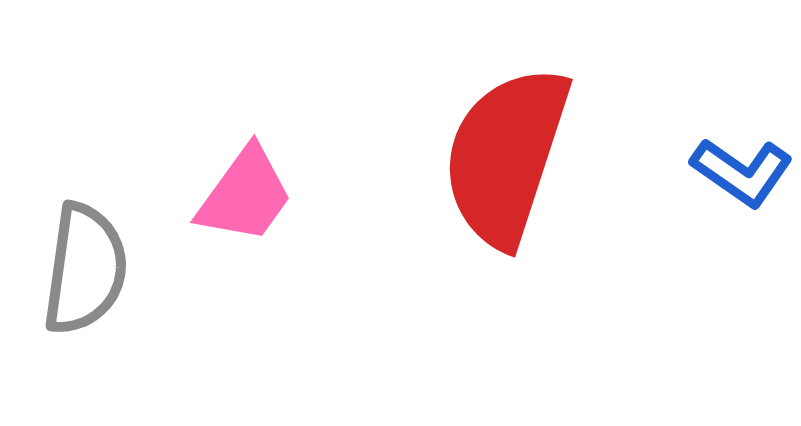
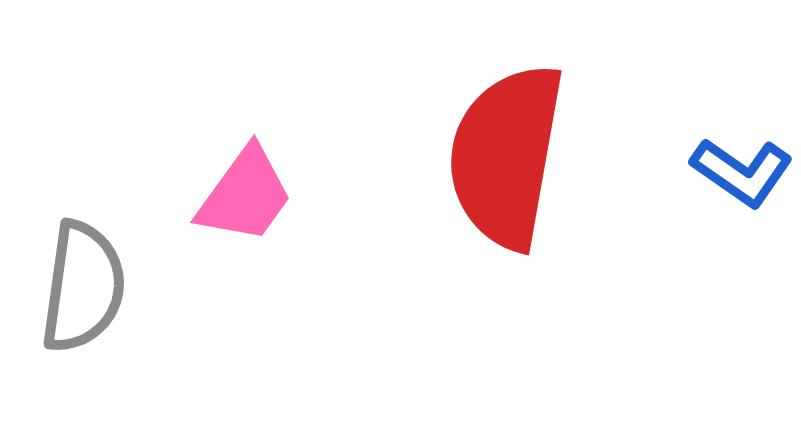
red semicircle: rotated 8 degrees counterclockwise
gray semicircle: moved 2 px left, 18 px down
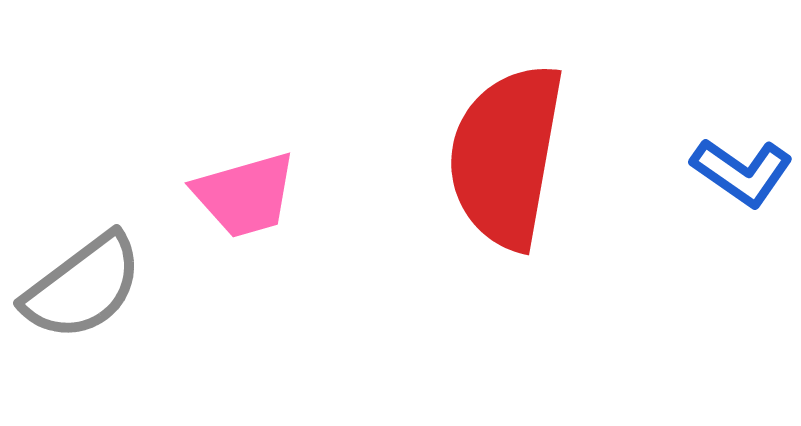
pink trapezoid: rotated 38 degrees clockwise
gray semicircle: rotated 45 degrees clockwise
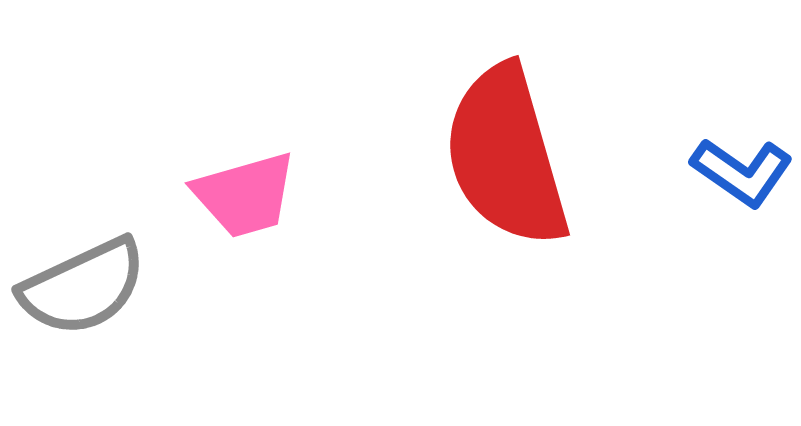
red semicircle: rotated 26 degrees counterclockwise
gray semicircle: rotated 12 degrees clockwise
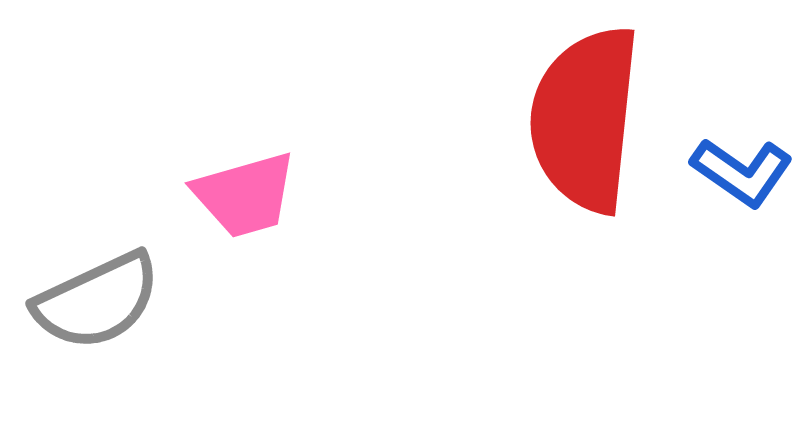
red semicircle: moved 79 px right, 37 px up; rotated 22 degrees clockwise
gray semicircle: moved 14 px right, 14 px down
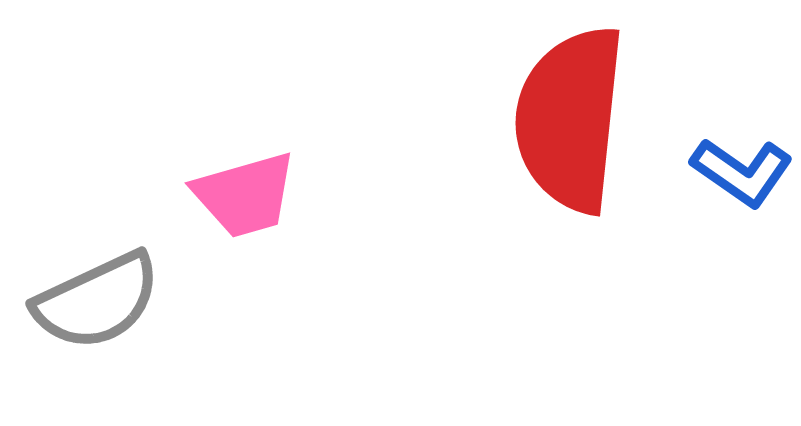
red semicircle: moved 15 px left
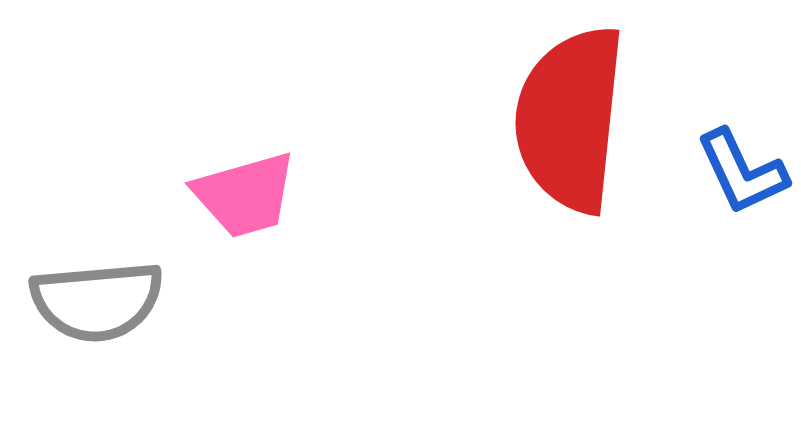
blue L-shape: rotated 30 degrees clockwise
gray semicircle: rotated 20 degrees clockwise
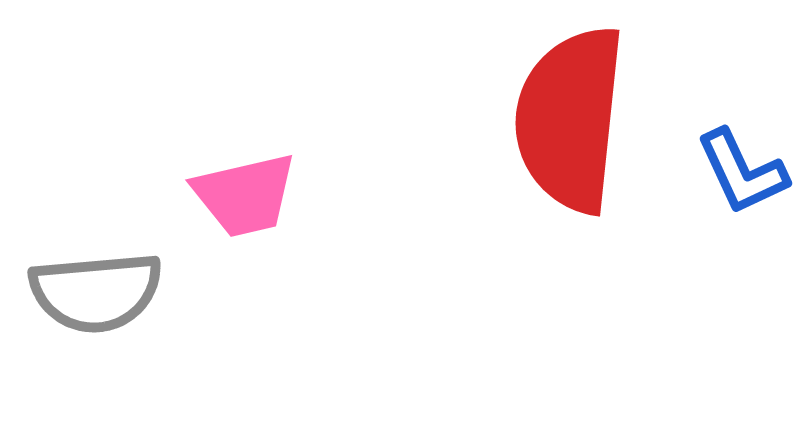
pink trapezoid: rotated 3 degrees clockwise
gray semicircle: moved 1 px left, 9 px up
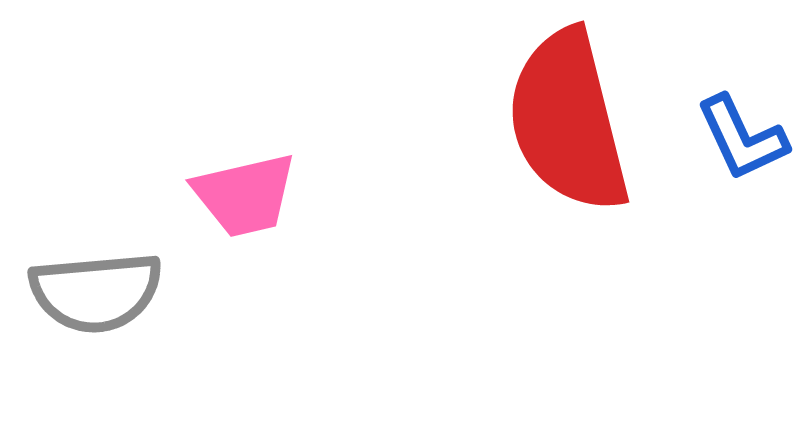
red semicircle: moved 2 px left, 2 px down; rotated 20 degrees counterclockwise
blue L-shape: moved 34 px up
